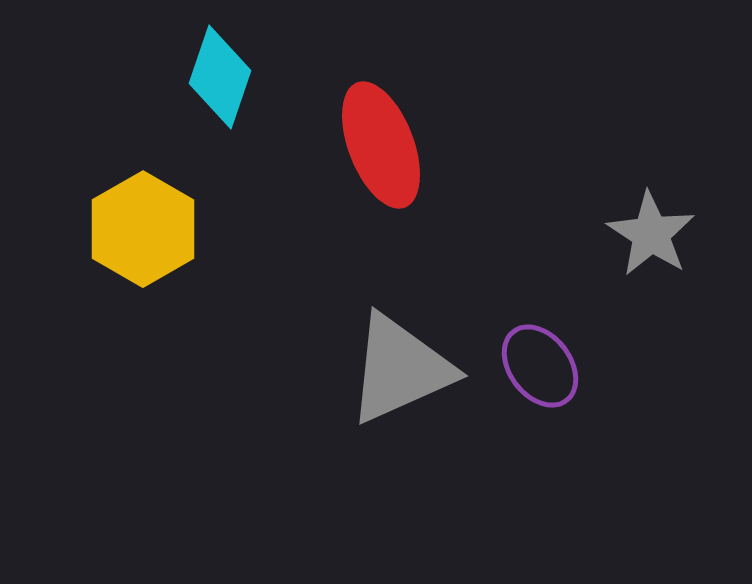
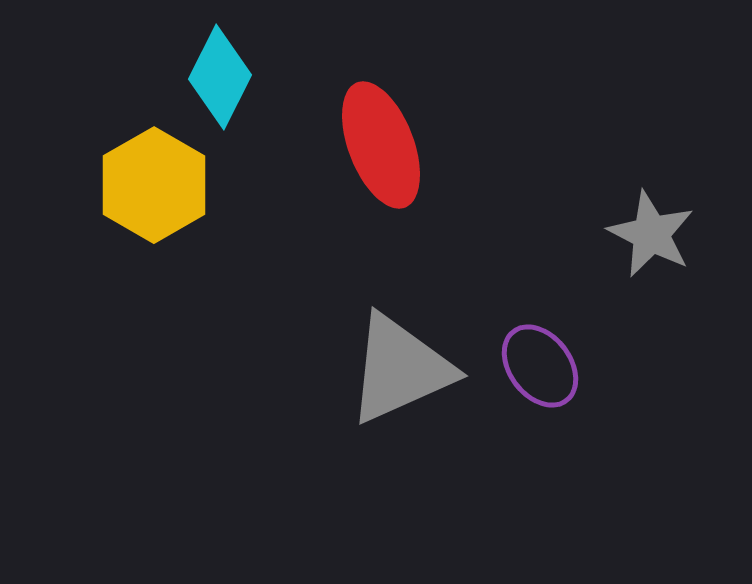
cyan diamond: rotated 8 degrees clockwise
yellow hexagon: moved 11 px right, 44 px up
gray star: rotated 6 degrees counterclockwise
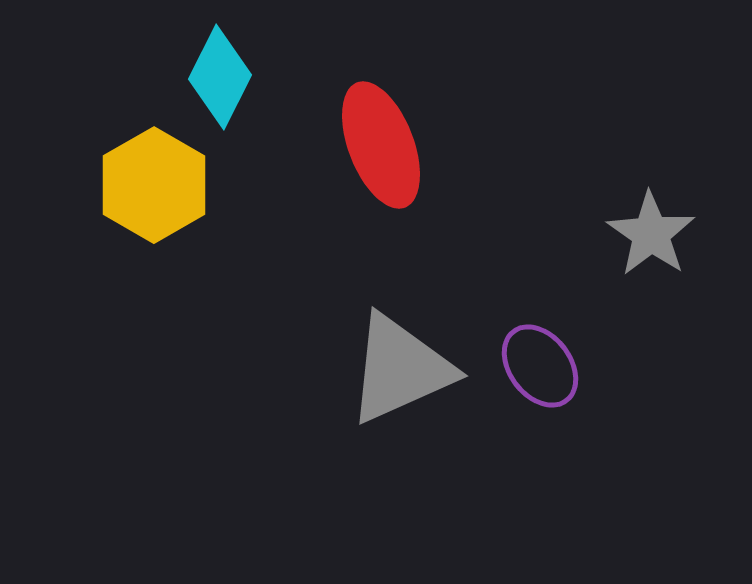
gray star: rotated 8 degrees clockwise
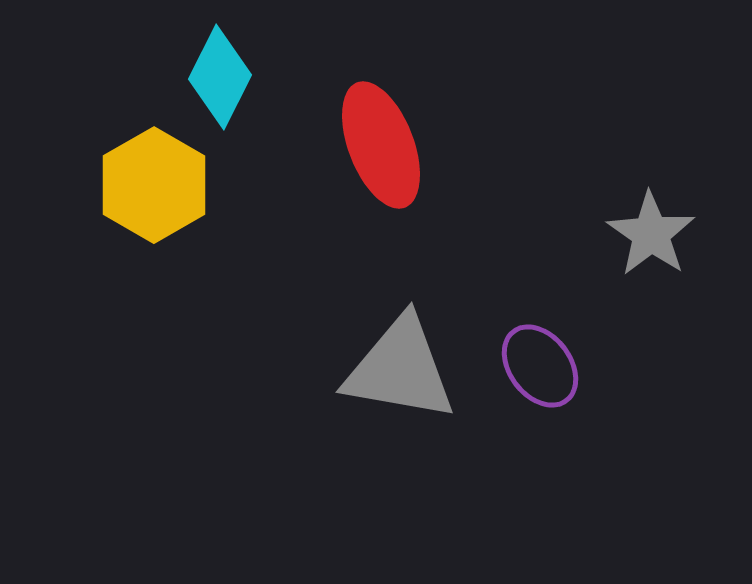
gray triangle: rotated 34 degrees clockwise
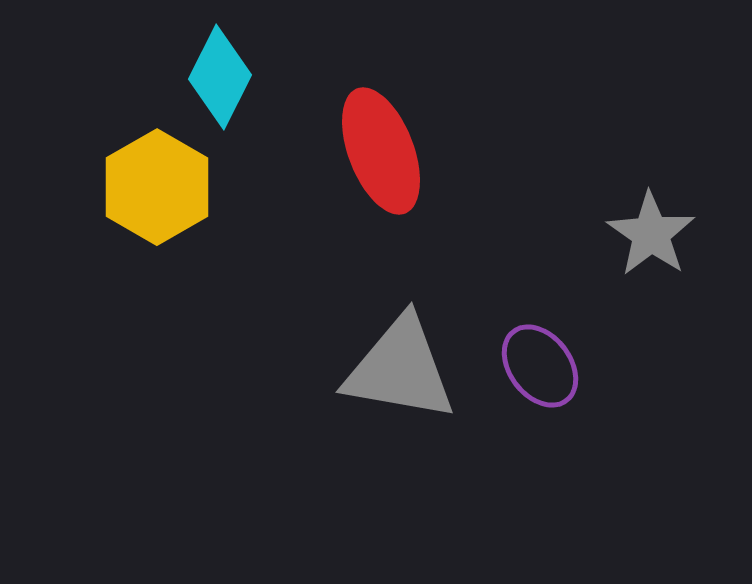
red ellipse: moved 6 px down
yellow hexagon: moved 3 px right, 2 px down
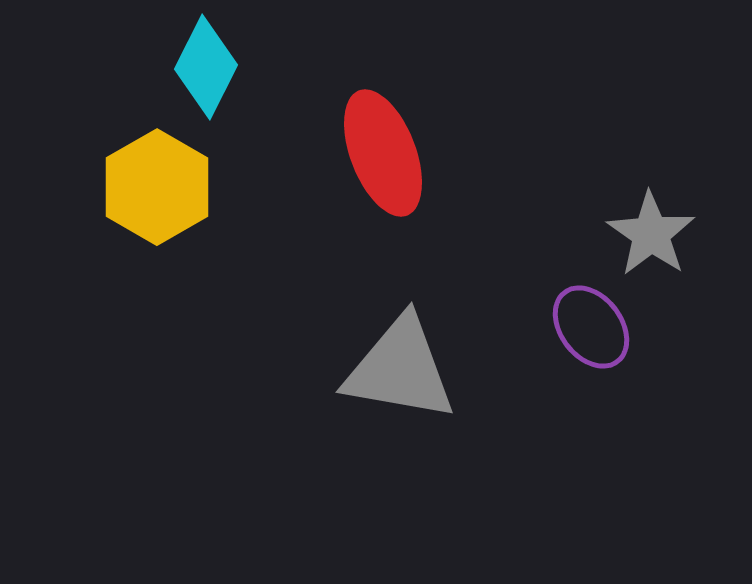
cyan diamond: moved 14 px left, 10 px up
red ellipse: moved 2 px right, 2 px down
purple ellipse: moved 51 px right, 39 px up
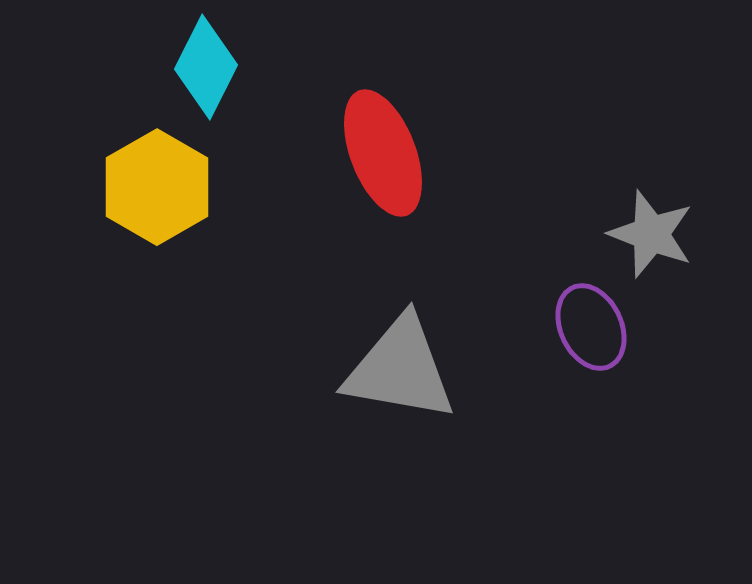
gray star: rotated 14 degrees counterclockwise
purple ellipse: rotated 12 degrees clockwise
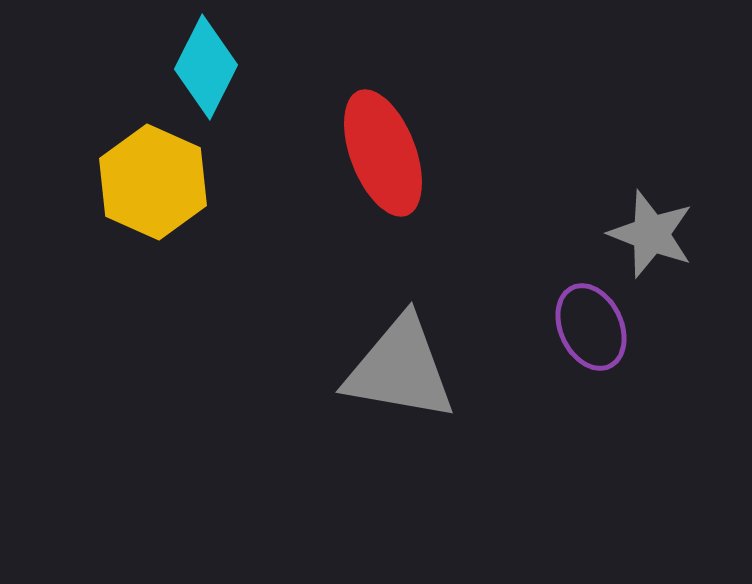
yellow hexagon: moved 4 px left, 5 px up; rotated 6 degrees counterclockwise
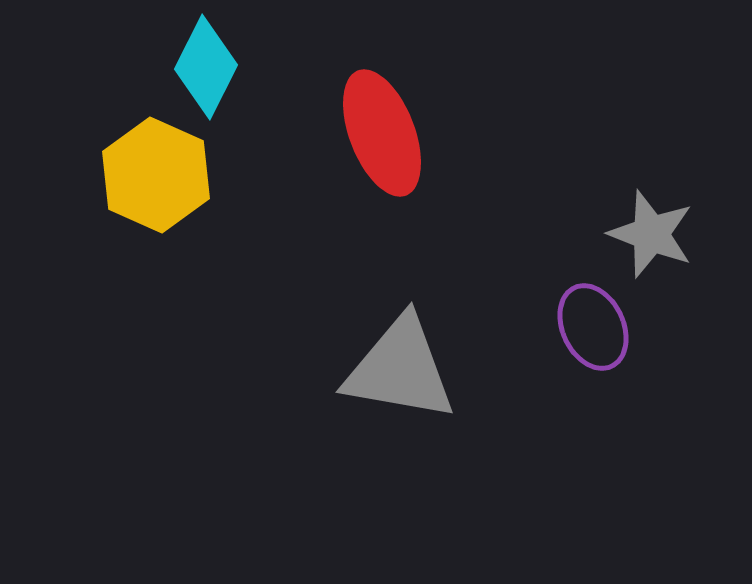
red ellipse: moved 1 px left, 20 px up
yellow hexagon: moved 3 px right, 7 px up
purple ellipse: moved 2 px right
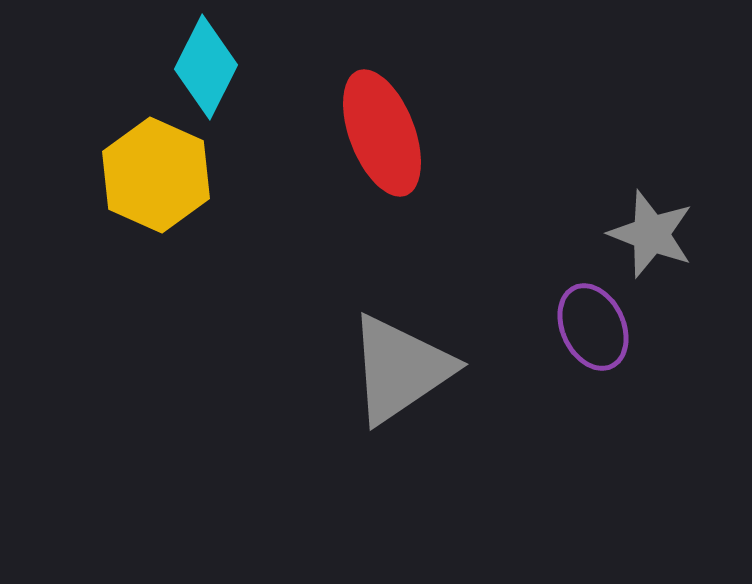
gray triangle: rotated 44 degrees counterclockwise
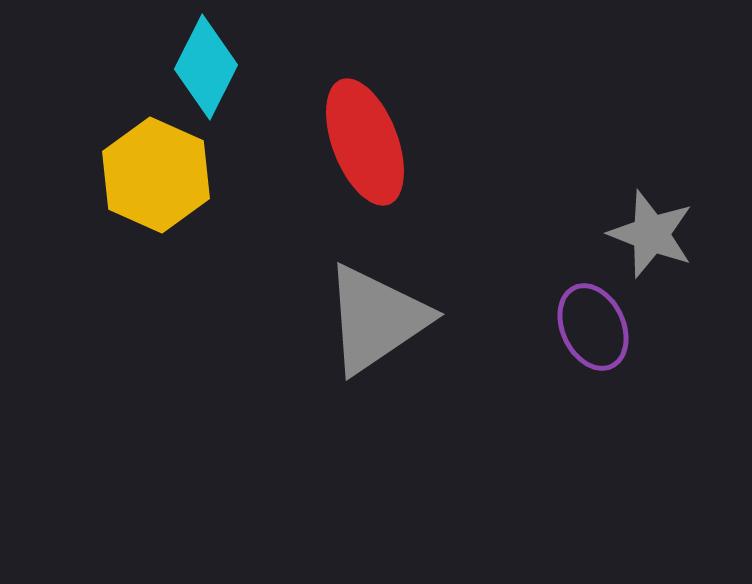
red ellipse: moved 17 px left, 9 px down
gray triangle: moved 24 px left, 50 px up
